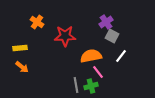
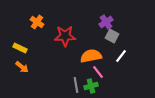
yellow rectangle: rotated 32 degrees clockwise
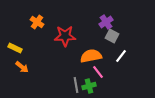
yellow rectangle: moved 5 px left
green cross: moved 2 px left
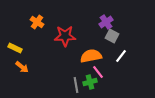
green cross: moved 1 px right, 4 px up
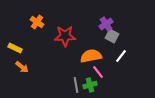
purple cross: moved 2 px down
green cross: moved 3 px down
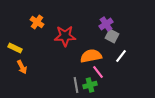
orange arrow: rotated 24 degrees clockwise
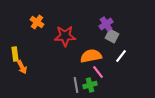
yellow rectangle: moved 6 px down; rotated 56 degrees clockwise
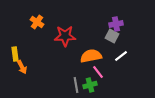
purple cross: moved 10 px right; rotated 24 degrees clockwise
white line: rotated 16 degrees clockwise
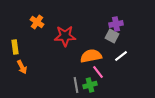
yellow rectangle: moved 7 px up
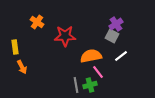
purple cross: rotated 24 degrees counterclockwise
